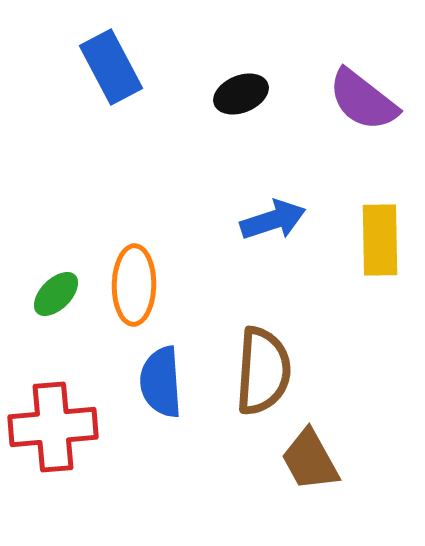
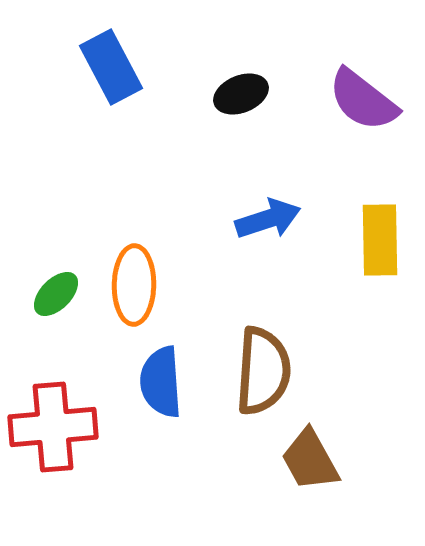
blue arrow: moved 5 px left, 1 px up
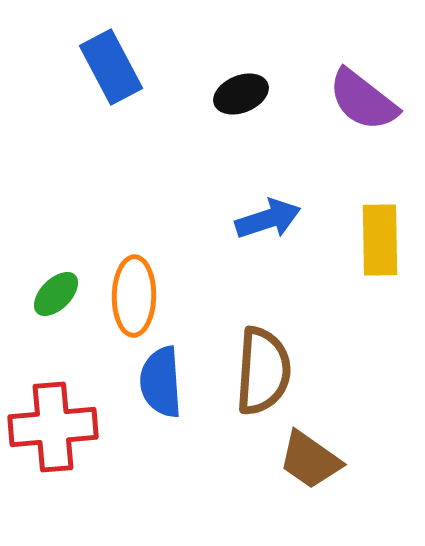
orange ellipse: moved 11 px down
brown trapezoid: rotated 26 degrees counterclockwise
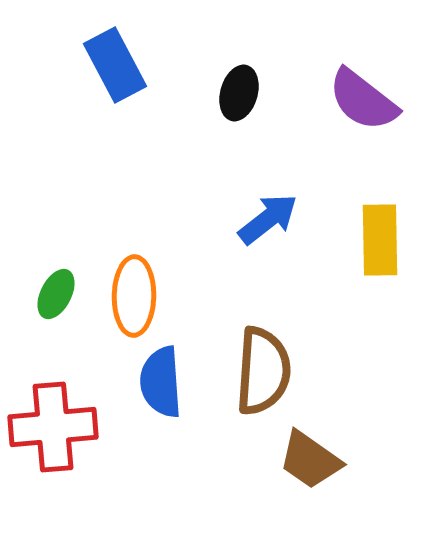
blue rectangle: moved 4 px right, 2 px up
black ellipse: moved 2 px left, 1 px up; rotated 52 degrees counterclockwise
blue arrow: rotated 20 degrees counterclockwise
green ellipse: rotated 18 degrees counterclockwise
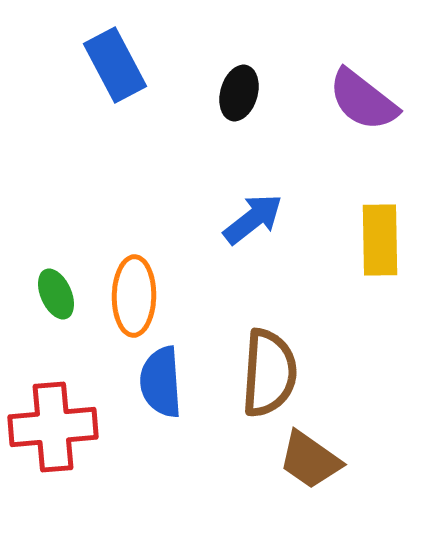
blue arrow: moved 15 px left
green ellipse: rotated 51 degrees counterclockwise
brown semicircle: moved 6 px right, 2 px down
